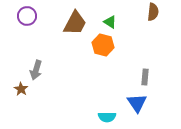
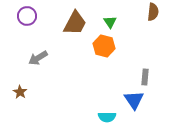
green triangle: rotated 24 degrees clockwise
orange hexagon: moved 1 px right, 1 px down
gray arrow: moved 2 px right, 12 px up; rotated 42 degrees clockwise
brown star: moved 1 px left, 3 px down
blue triangle: moved 3 px left, 3 px up
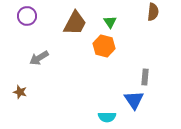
gray arrow: moved 1 px right
brown star: rotated 16 degrees counterclockwise
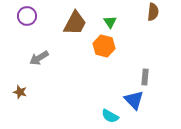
blue triangle: rotated 10 degrees counterclockwise
cyan semicircle: moved 3 px right, 1 px up; rotated 30 degrees clockwise
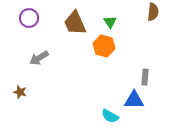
purple circle: moved 2 px right, 2 px down
brown trapezoid: rotated 128 degrees clockwise
blue triangle: rotated 45 degrees counterclockwise
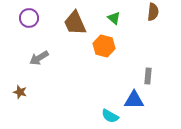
green triangle: moved 4 px right, 4 px up; rotated 16 degrees counterclockwise
gray rectangle: moved 3 px right, 1 px up
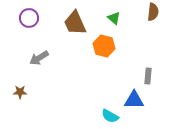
brown star: rotated 16 degrees counterclockwise
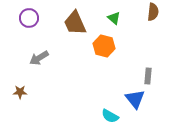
blue triangle: moved 1 px right, 1 px up; rotated 50 degrees clockwise
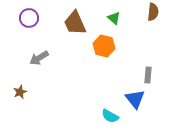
gray rectangle: moved 1 px up
brown star: rotated 24 degrees counterclockwise
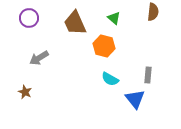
brown star: moved 5 px right; rotated 24 degrees counterclockwise
cyan semicircle: moved 37 px up
